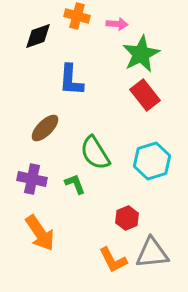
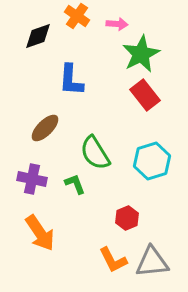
orange cross: rotated 20 degrees clockwise
gray triangle: moved 9 px down
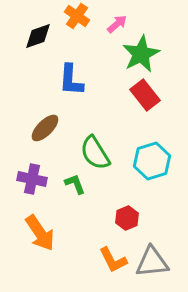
pink arrow: rotated 45 degrees counterclockwise
